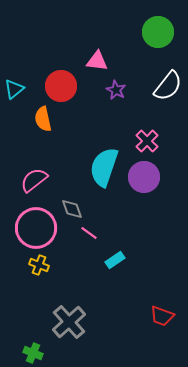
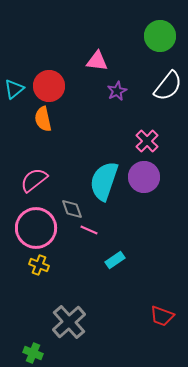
green circle: moved 2 px right, 4 px down
red circle: moved 12 px left
purple star: moved 1 px right, 1 px down; rotated 18 degrees clockwise
cyan semicircle: moved 14 px down
pink line: moved 3 px up; rotated 12 degrees counterclockwise
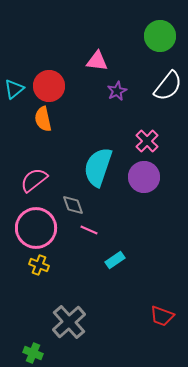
cyan semicircle: moved 6 px left, 14 px up
gray diamond: moved 1 px right, 4 px up
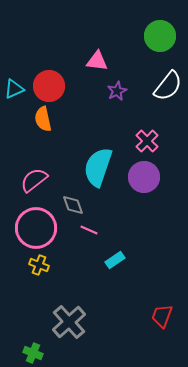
cyan triangle: rotated 15 degrees clockwise
red trapezoid: rotated 90 degrees clockwise
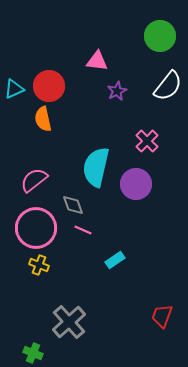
cyan semicircle: moved 2 px left; rotated 6 degrees counterclockwise
purple circle: moved 8 px left, 7 px down
pink line: moved 6 px left
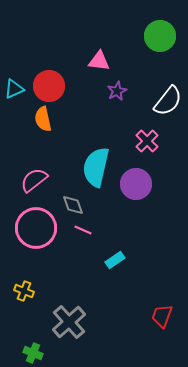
pink triangle: moved 2 px right
white semicircle: moved 15 px down
yellow cross: moved 15 px left, 26 px down
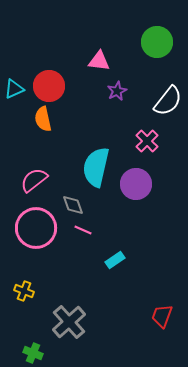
green circle: moved 3 px left, 6 px down
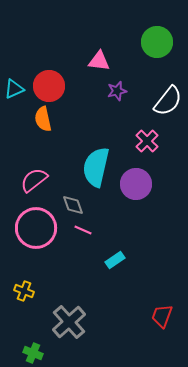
purple star: rotated 12 degrees clockwise
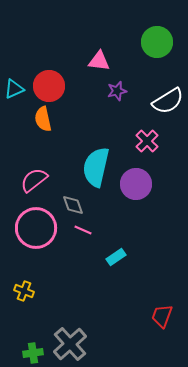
white semicircle: rotated 20 degrees clockwise
cyan rectangle: moved 1 px right, 3 px up
gray cross: moved 1 px right, 22 px down
green cross: rotated 30 degrees counterclockwise
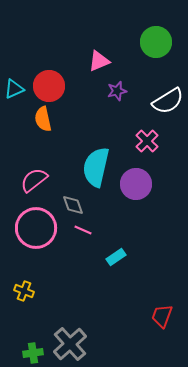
green circle: moved 1 px left
pink triangle: rotated 30 degrees counterclockwise
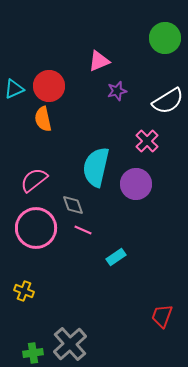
green circle: moved 9 px right, 4 px up
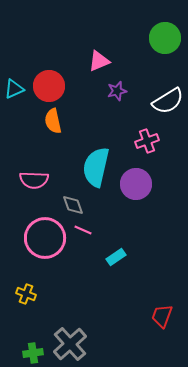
orange semicircle: moved 10 px right, 2 px down
pink cross: rotated 25 degrees clockwise
pink semicircle: rotated 140 degrees counterclockwise
pink circle: moved 9 px right, 10 px down
yellow cross: moved 2 px right, 3 px down
